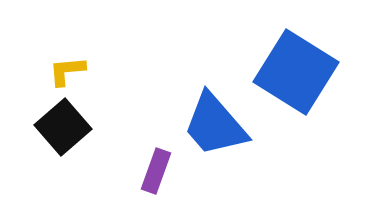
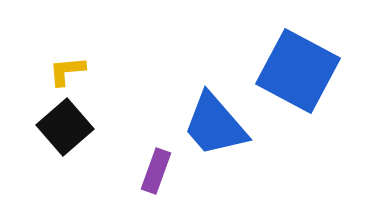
blue square: moved 2 px right, 1 px up; rotated 4 degrees counterclockwise
black square: moved 2 px right
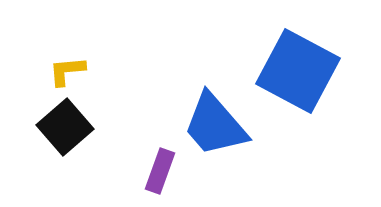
purple rectangle: moved 4 px right
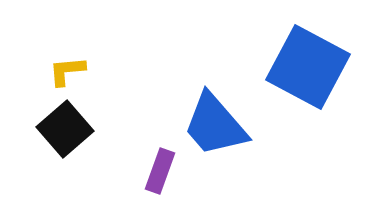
blue square: moved 10 px right, 4 px up
black square: moved 2 px down
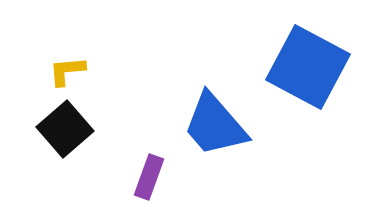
purple rectangle: moved 11 px left, 6 px down
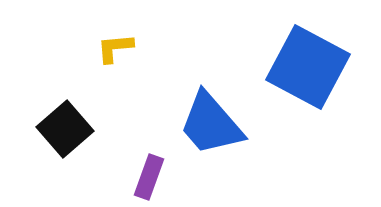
yellow L-shape: moved 48 px right, 23 px up
blue trapezoid: moved 4 px left, 1 px up
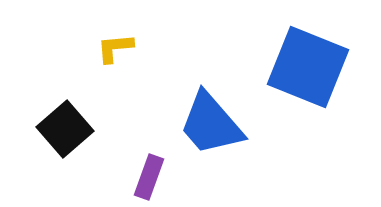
blue square: rotated 6 degrees counterclockwise
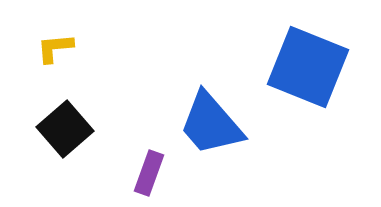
yellow L-shape: moved 60 px left
purple rectangle: moved 4 px up
